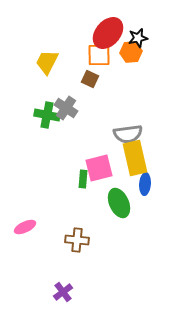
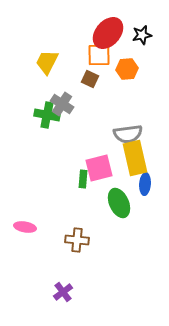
black star: moved 4 px right, 3 px up
orange hexagon: moved 4 px left, 17 px down
gray cross: moved 4 px left, 4 px up
pink ellipse: rotated 35 degrees clockwise
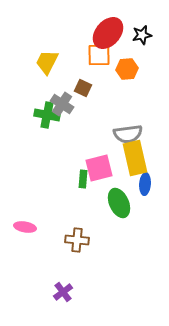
brown square: moved 7 px left, 9 px down
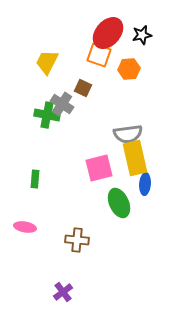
orange square: rotated 20 degrees clockwise
orange hexagon: moved 2 px right
green rectangle: moved 48 px left
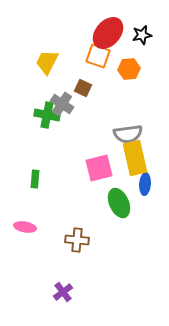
orange square: moved 1 px left, 1 px down
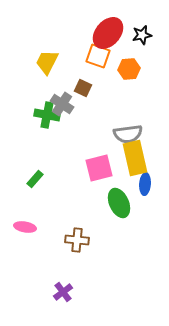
green rectangle: rotated 36 degrees clockwise
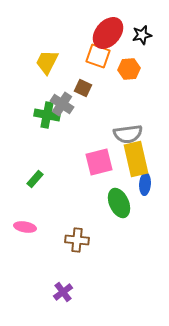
yellow rectangle: moved 1 px right, 1 px down
pink square: moved 6 px up
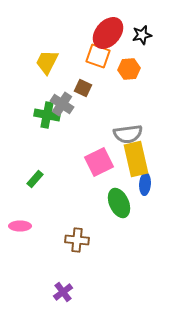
pink square: rotated 12 degrees counterclockwise
pink ellipse: moved 5 px left, 1 px up; rotated 10 degrees counterclockwise
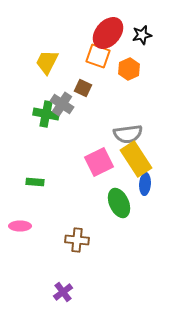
orange hexagon: rotated 20 degrees counterclockwise
green cross: moved 1 px left, 1 px up
yellow rectangle: rotated 20 degrees counterclockwise
green rectangle: moved 3 px down; rotated 54 degrees clockwise
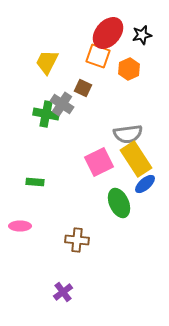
blue ellipse: rotated 45 degrees clockwise
